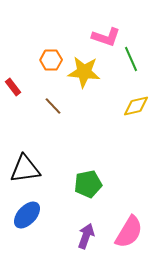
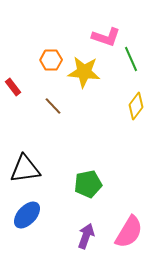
yellow diamond: rotated 40 degrees counterclockwise
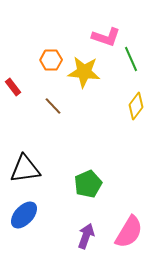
green pentagon: rotated 12 degrees counterclockwise
blue ellipse: moved 3 px left
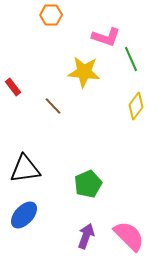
orange hexagon: moved 45 px up
pink semicircle: moved 4 px down; rotated 76 degrees counterclockwise
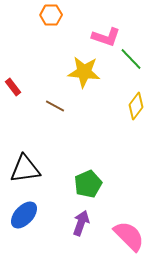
green line: rotated 20 degrees counterclockwise
brown line: moved 2 px right; rotated 18 degrees counterclockwise
purple arrow: moved 5 px left, 13 px up
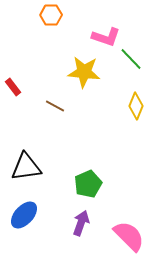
yellow diamond: rotated 16 degrees counterclockwise
black triangle: moved 1 px right, 2 px up
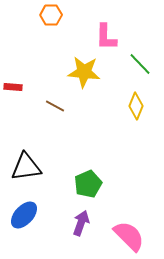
pink L-shape: rotated 72 degrees clockwise
green line: moved 9 px right, 5 px down
red rectangle: rotated 48 degrees counterclockwise
